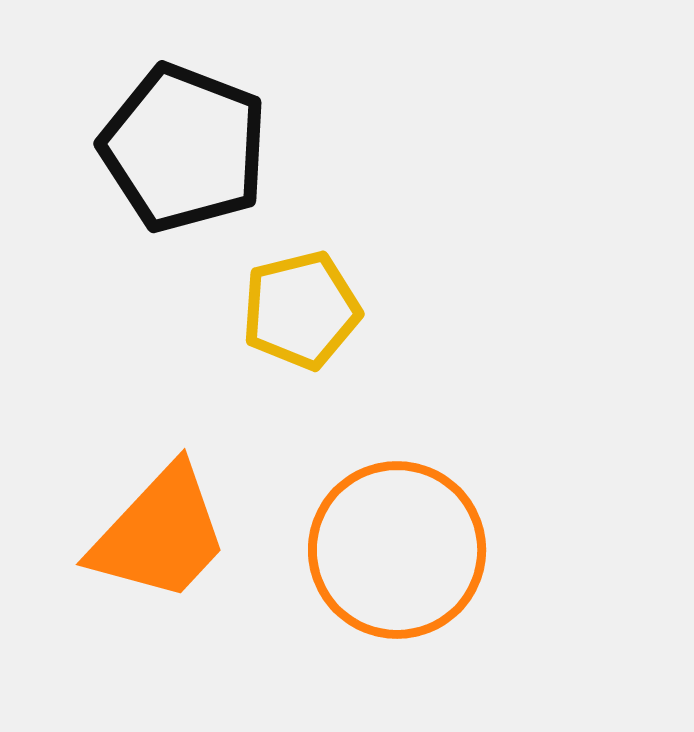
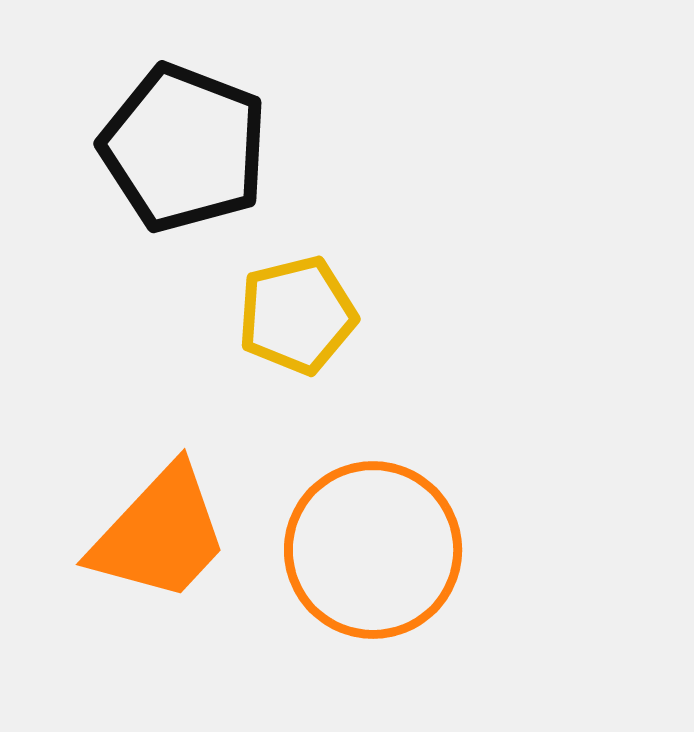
yellow pentagon: moved 4 px left, 5 px down
orange circle: moved 24 px left
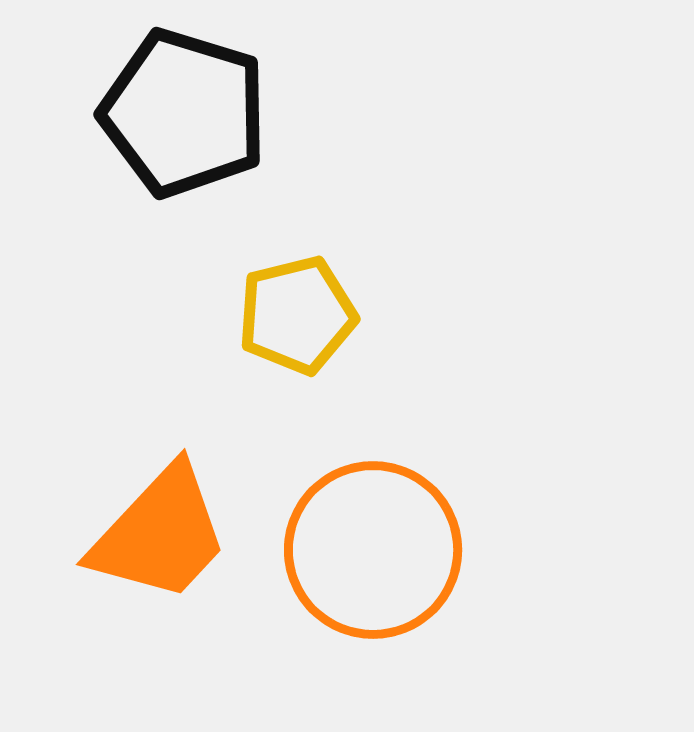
black pentagon: moved 35 px up; rotated 4 degrees counterclockwise
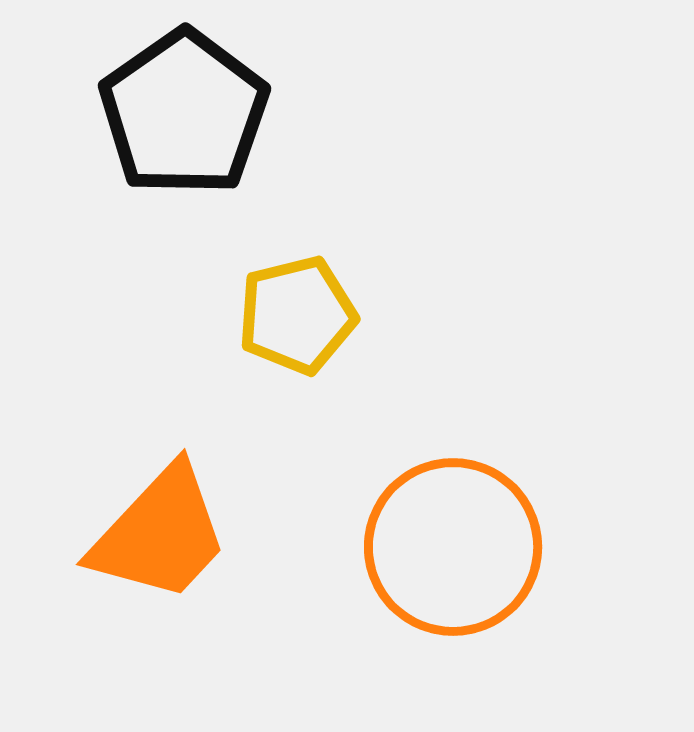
black pentagon: rotated 20 degrees clockwise
orange circle: moved 80 px right, 3 px up
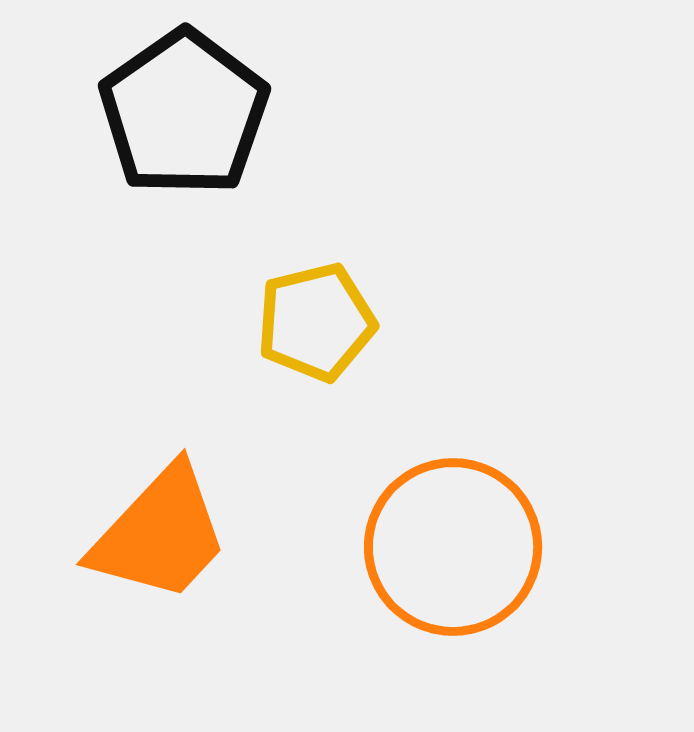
yellow pentagon: moved 19 px right, 7 px down
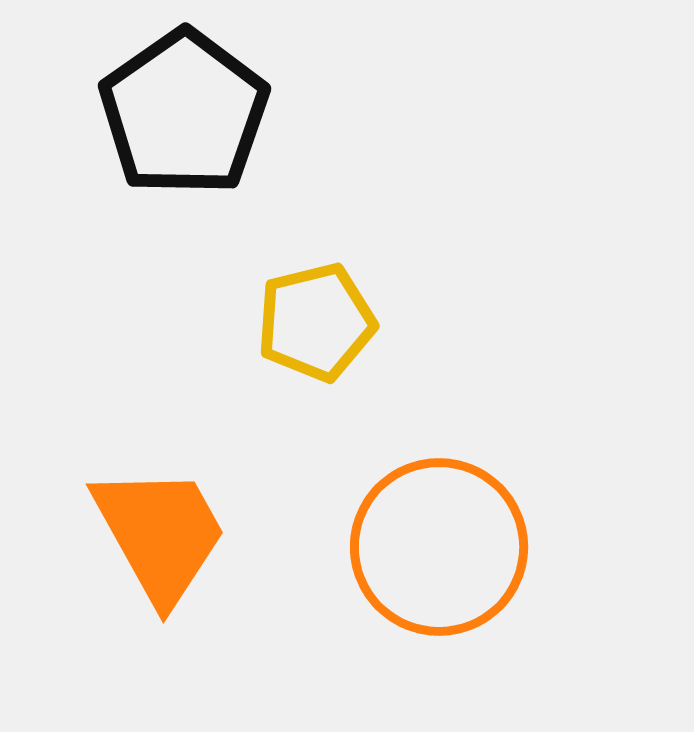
orange trapezoid: rotated 72 degrees counterclockwise
orange circle: moved 14 px left
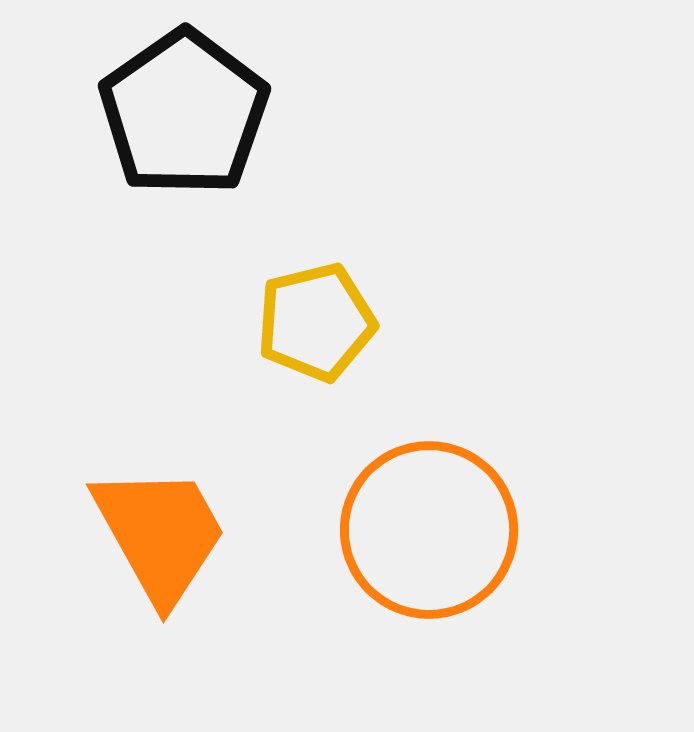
orange circle: moved 10 px left, 17 px up
